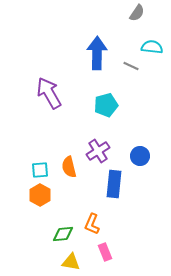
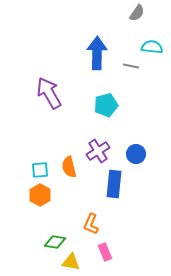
gray line: rotated 14 degrees counterclockwise
blue circle: moved 4 px left, 2 px up
orange L-shape: moved 1 px left
green diamond: moved 8 px left, 8 px down; rotated 15 degrees clockwise
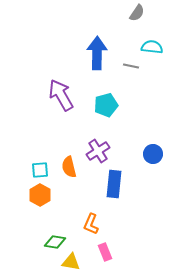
purple arrow: moved 12 px right, 2 px down
blue circle: moved 17 px right
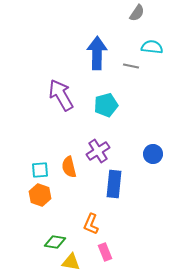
orange hexagon: rotated 10 degrees counterclockwise
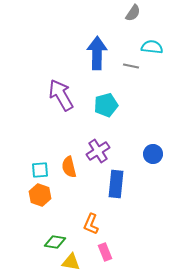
gray semicircle: moved 4 px left
blue rectangle: moved 2 px right
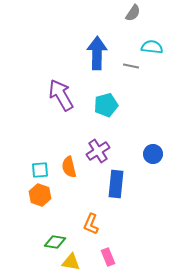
pink rectangle: moved 3 px right, 5 px down
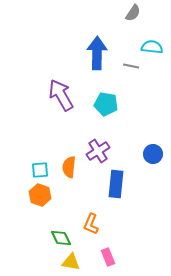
cyan pentagon: moved 1 px up; rotated 25 degrees clockwise
orange semicircle: rotated 20 degrees clockwise
green diamond: moved 6 px right, 4 px up; rotated 55 degrees clockwise
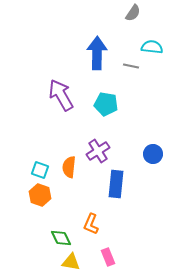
cyan square: rotated 24 degrees clockwise
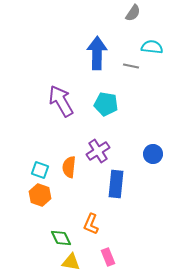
purple arrow: moved 6 px down
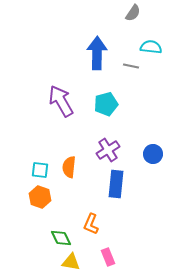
cyan semicircle: moved 1 px left
cyan pentagon: rotated 25 degrees counterclockwise
purple cross: moved 10 px right, 1 px up
cyan square: rotated 12 degrees counterclockwise
orange hexagon: moved 2 px down
